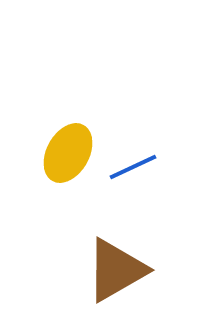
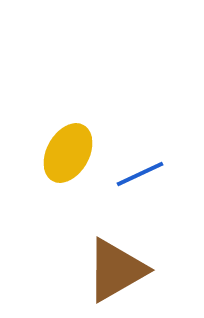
blue line: moved 7 px right, 7 px down
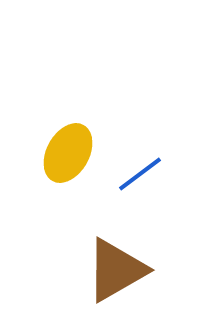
blue line: rotated 12 degrees counterclockwise
